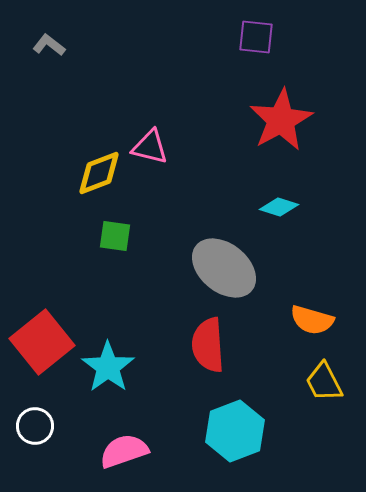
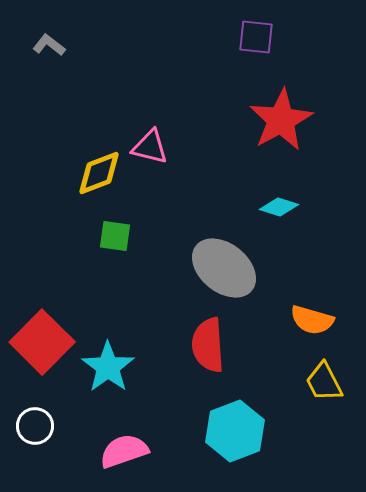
red square: rotated 6 degrees counterclockwise
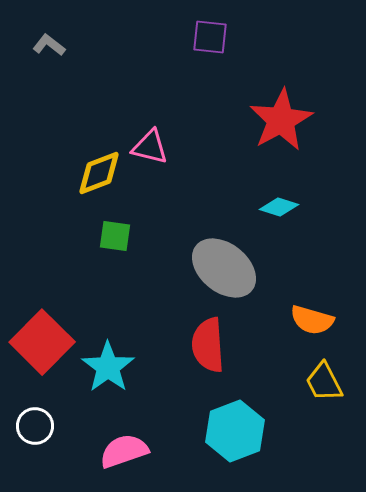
purple square: moved 46 px left
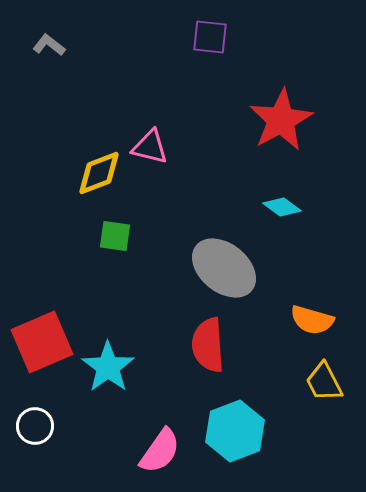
cyan diamond: moved 3 px right; rotated 18 degrees clockwise
red square: rotated 22 degrees clockwise
pink semicircle: moved 36 px right; rotated 144 degrees clockwise
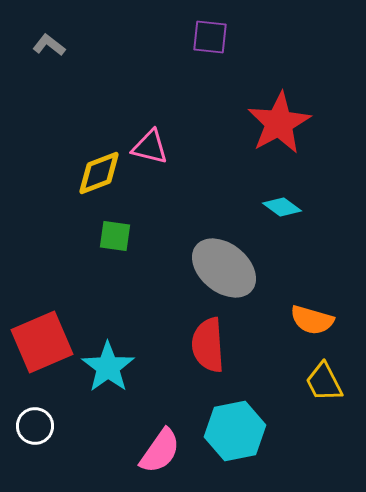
red star: moved 2 px left, 3 px down
cyan hexagon: rotated 10 degrees clockwise
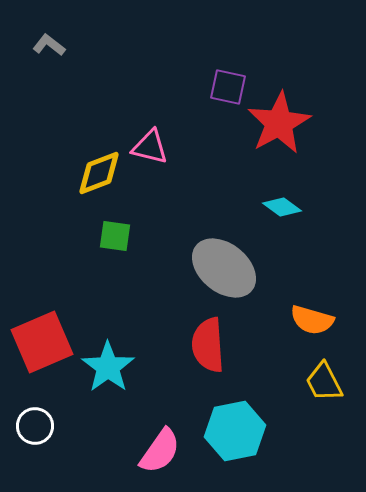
purple square: moved 18 px right, 50 px down; rotated 6 degrees clockwise
